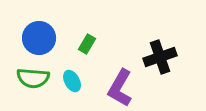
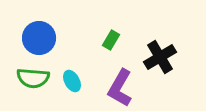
green rectangle: moved 24 px right, 4 px up
black cross: rotated 12 degrees counterclockwise
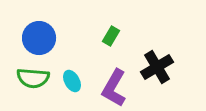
green rectangle: moved 4 px up
black cross: moved 3 px left, 10 px down
purple L-shape: moved 6 px left
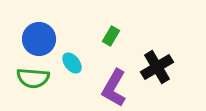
blue circle: moved 1 px down
cyan ellipse: moved 18 px up; rotated 10 degrees counterclockwise
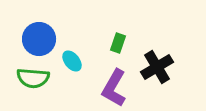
green rectangle: moved 7 px right, 7 px down; rotated 12 degrees counterclockwise
cyan ellipse: moved 2 px up
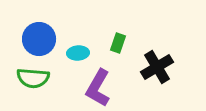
cyan ellipse: moved 6 px right, 8 px up; rotated 55 degrees counterclockwise
purple L-shape: moved 16 px left
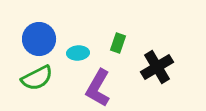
green semicircle: moved 4 px right; rotated 32 degrees counterclockwise
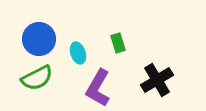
green rectangle: rotated 36 degrees counterclockwise
cyan ellipse: rotated 75 degrees clockwise
black cross: moved 13 px down
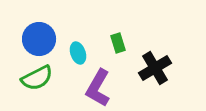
black cross: moved 2 px left, 12 px up
